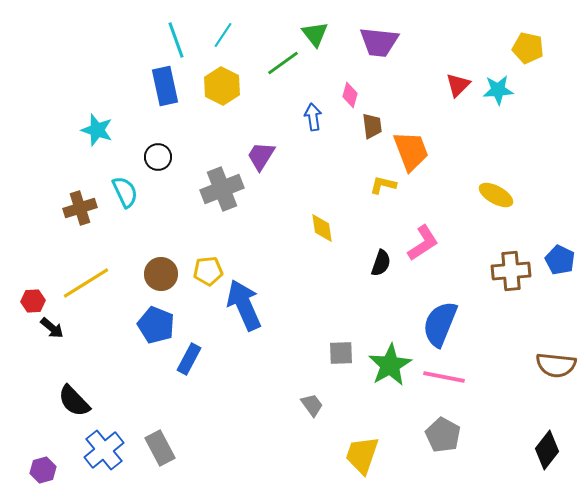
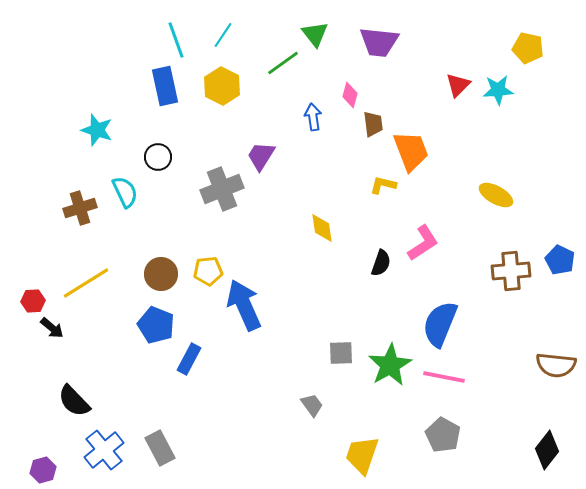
brown trapezoid at (372, 126): moved 1 px right, 2 px up
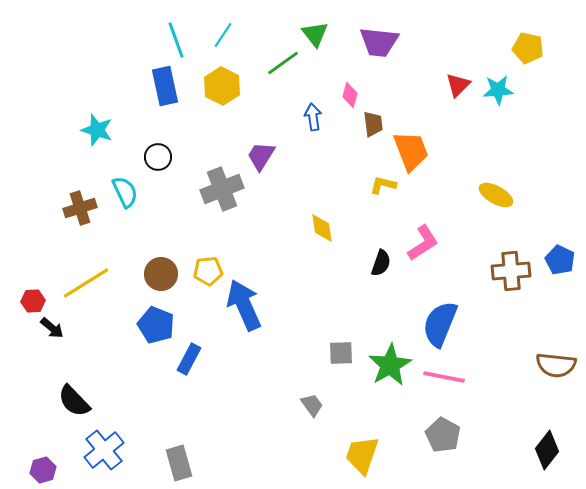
gray rectangle at (160, 448): moved 19 px right, 15 px down; rotated 12 degrees clockwise
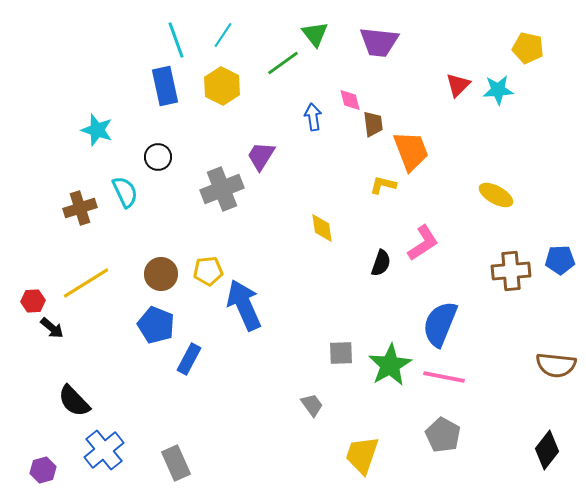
pink diamond at (350, 95): moved 5 px down; rotated 30 degrees counterclockwise
blue pentagon at (560, 260): rotated 28 degrees counterclockwise
gray rectangle at (179, 463): moved 3 px left; rotated 8 degrees counterclockwise
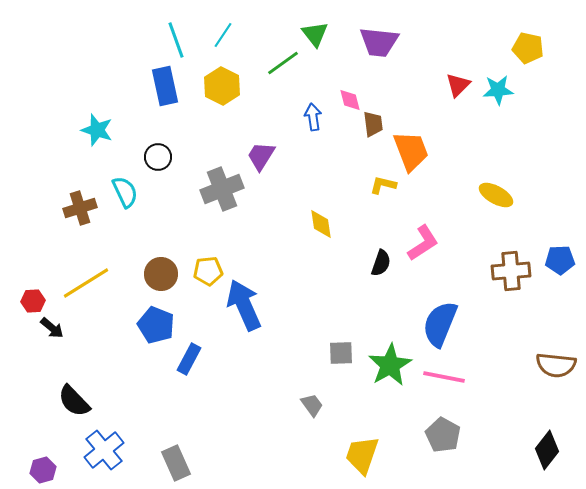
yellow diamond at (322, 228): moved 1 px left, 4 px up
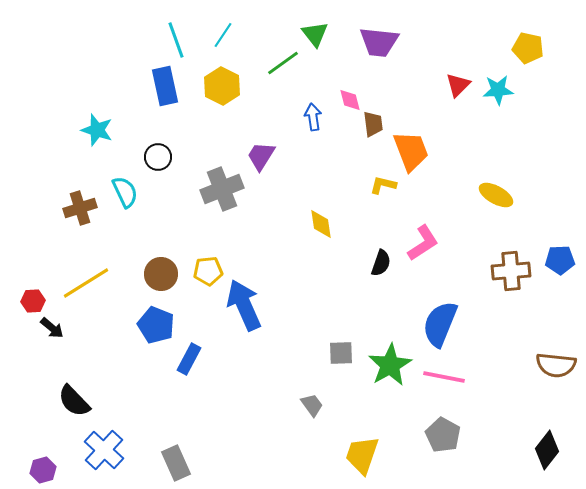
blue cross at (104, 450): rotated 9 degrees counterclockwise
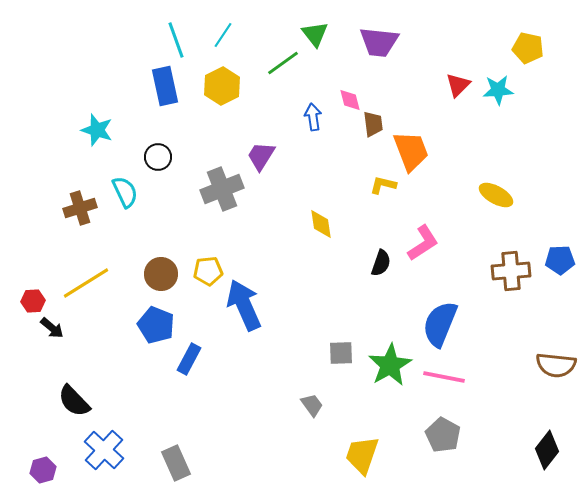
yellow hexagon at (222, 86): rotated 6 degrees clockwise
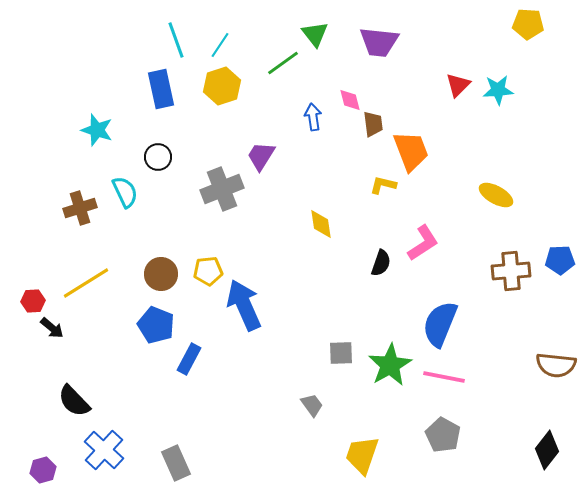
cyan line at (223, 35): moved 3 px left, 10 px down
yellow pentagon at (528, 48): moved 24 px up; rotated 8 degrees counterclockwise
blue rectangle at (165, 86): moved 4 px left, 3 px down
yellow hexagon at (222, 86): rotated 9 degrees clockwise
